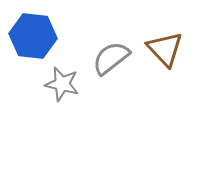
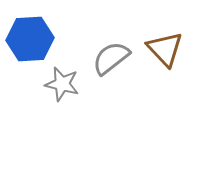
blue hexagon: moved 3 px left, 3 px down; rotated 9 degrees counterclockwise
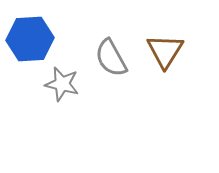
brown triangle: moved 2 px down; rotated 15 degrees clockwise
gray semicircle: rotated 81 degrees counterclockwise
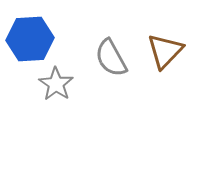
brown triangle: rotated 12 degrees clockwise
gray star: moved 6 px left; rotated 20 degrees clockwise
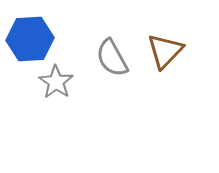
gray semicircle: moved 1 px right
gray star: moved 2 px up
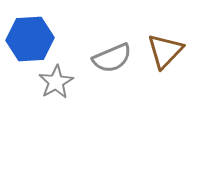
gray semicircle: rotated 84 degrees counterclockwise
gray star: rotated 8 degrees clockwise
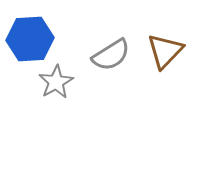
gray semicircle: moved 1 px left, 3 px up; rotated 9 degrees counterclockwise
